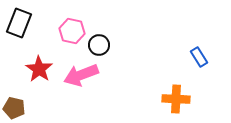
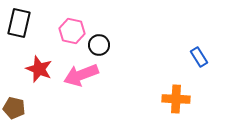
black rectangle: rotated 8 degrees counterclockwise
red star: rotated 12 degrees counterclockwise
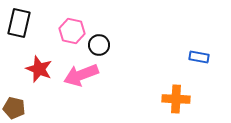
blue rectangle: rotated 48 degrees counterclockwise
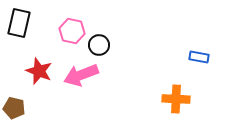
red star: moved 2 px down
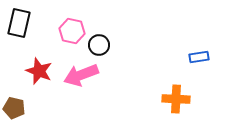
blue rectangle: rotated 18 degrees counterclockwise
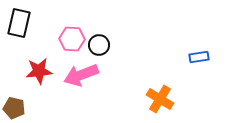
pink hexagon: moved 8 px down; rotated 10 degrees counterclockwise
red star: rotated 28 degrees counterclockwise
orange cross: moved 16 px left; rotated 28 degrees clockwise
